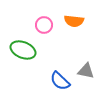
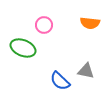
orange semicircle: moved 16 px right, 2 px down
green ellipse: moved 2 px up
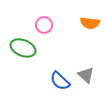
gray triangle: moved 4 px down; rotated 30 degrees clockwise
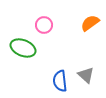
orange semicircle: rotated 138 degrees clockwise
blue semicircle: rotated 40 degrees clockwise
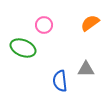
gray triangle: moved 6 px up; rotated 42 degrees counterclockwise
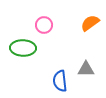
green ellipse: rotated 20 degrees counterclockwise
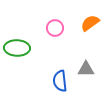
pink circle: moved 11 px right, 3 px down
green ellipse: moved 6 px left
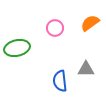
green ellipse: rotated 15 degrees counterclockwise
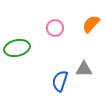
orange semicircle: moved 1 px right, 1 px down; rotated 12 degrees counterclockwise
gray triangle: moved 2 px left
blue semicircle: rotated 25 degrees clockwise
